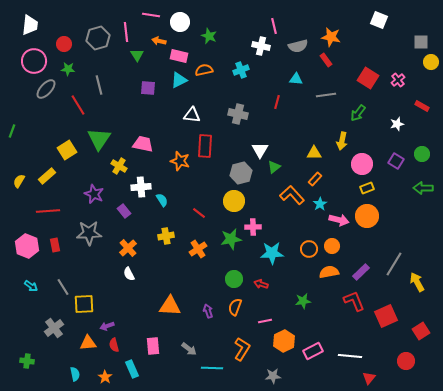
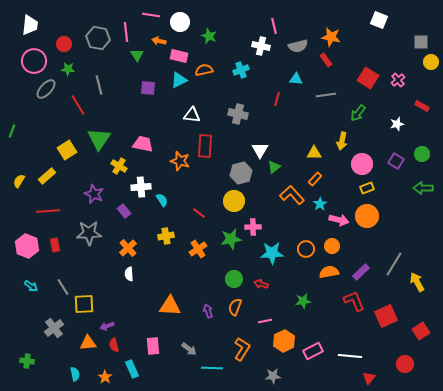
gray hexagon at (98, 38): rotated 25 degrees clockwise
red line at (277, 102): moved 3 px up
orange circle at (309, 249): moved 3 px left
white semicircle at (129, 274): rotated 24 degrees clockwise
red circle at (406, 361): moved 1 px left, 3 px down
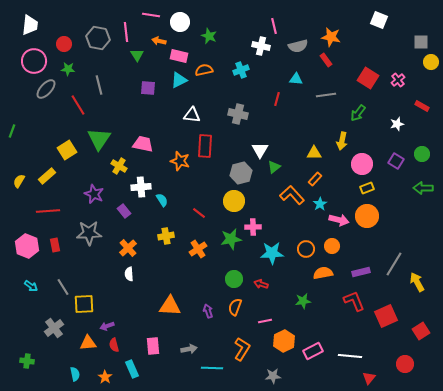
orange semicircle at (329, 272): moved 6 px left, 1 px down
purple rectangle at (361, 272): rotated 30 degrees clockwise
gray arrow at (189, 349): rotated 49 degrees counterclockwise
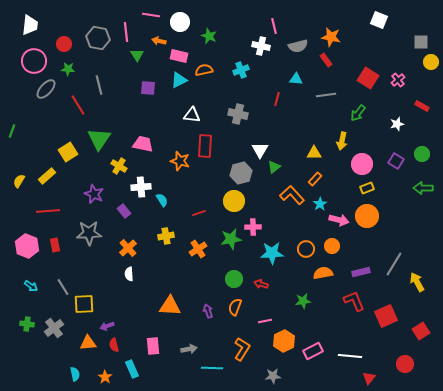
yellow square at (67, 150): moved 1 px right, 2 px down
red line at (199, 213): rotated 56 degrees counterclockwise
green cross at (27, 361): moved 37 px up
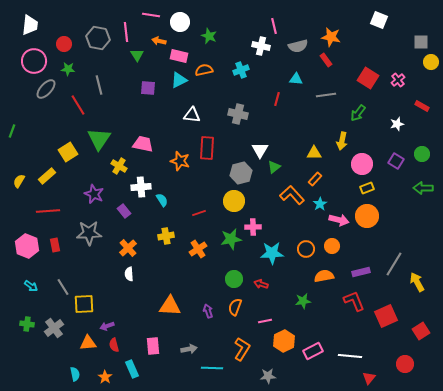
red rectangle at (205, 146): moved 2 px right, 2 px down
orange semicircle at (323, 273): moved 1 px right, 3 px down
gray star at (273, 376): moved 5 px left
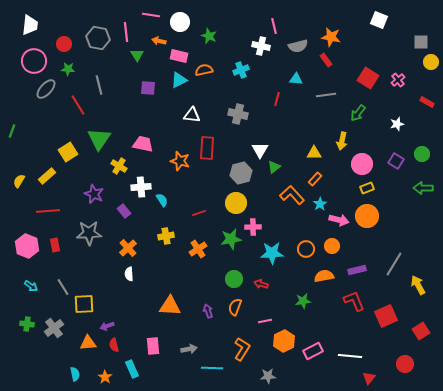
red rectangle at (422, 106): moved 5 px right, 4 px up
yellow circle at (234, 201): moved 2 px right, 2 px down
purple rectangle at (361, 272): moved 4 px left, 2 px up
yellow arrow at (417, 282): moved 1 px right, 3 px down
